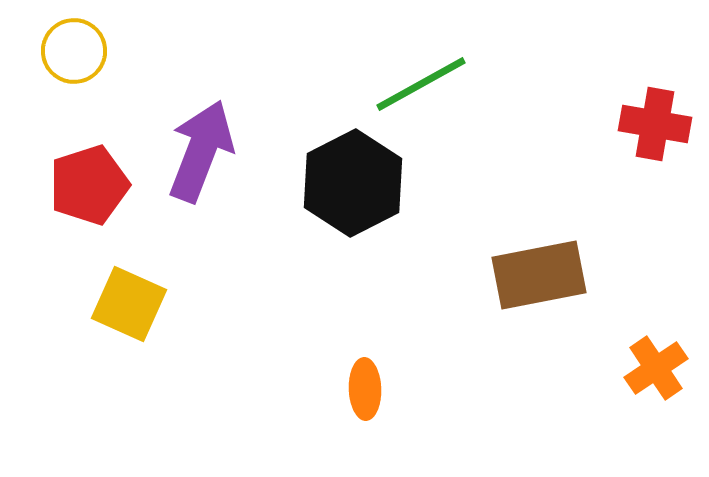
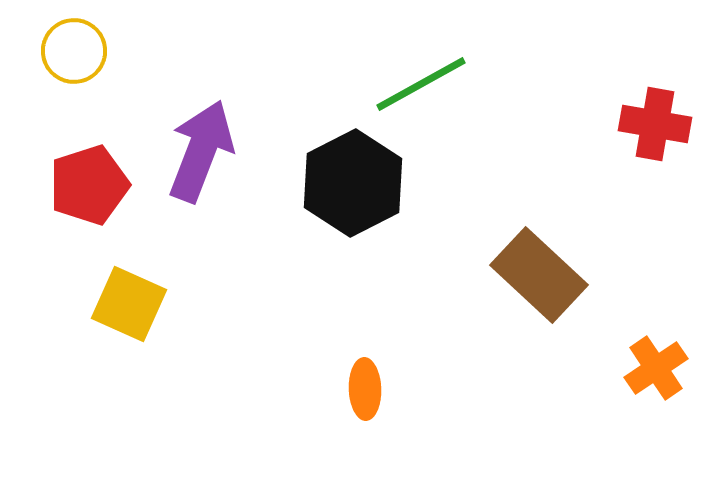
brown rectangle: rotated 54 degrees clockwise
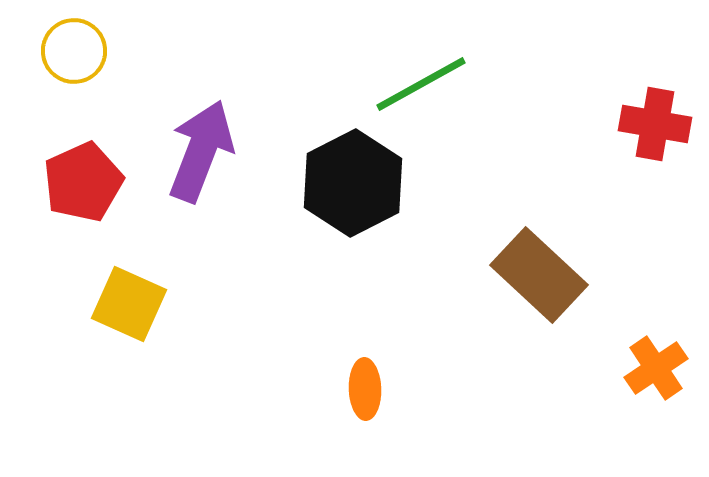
red pentagon: moved 6 px left, 3 px up; rotated 6 degrees counterclockwise
